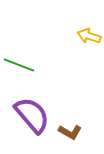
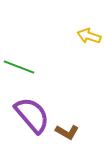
green line: moved 2 px down
brown L-shape: moved 3 px left
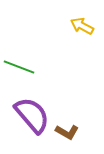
yellow arrow: moved 7 px left, 10 px up; rotated 10 degrees clockwise
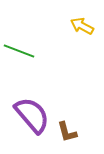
green line: moved 16 px up
brown L-shape: rotated 45 degrees clockwise
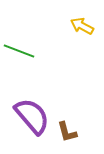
purple semicircle: moved 1 px down
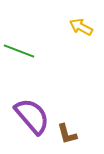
yellow arrow: moved 1 px left, 1 px down
brown L-shape: moved 2 px down
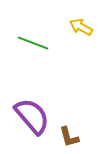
green line: moved 14 px right, 8 px up
brown L-shape: moved 2 px right, 3 px down
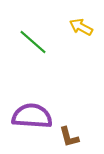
green line: moved 1 px up; rotated 20 degrees clockwise
purple semicircle: rotated 45 degrees counterclockwise
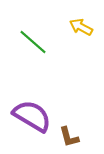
purple semicircle: rotated 27 degrees clockwise
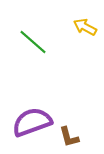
yellow arrow: moved 4 px right
purple semicircle: moved 6 px down; rotated 51 degrees counterclockwise
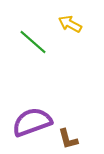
yellow arrow: moved 15 px left, 3 px up
brown L-shape: moved 1 px left, 2 px down
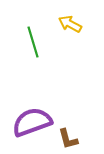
green line: rotated 32 degrees clockwise
